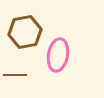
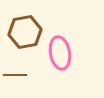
pink ellipse: moved 2 px right, 2 px up; rotated 20 degrees counterclockwise
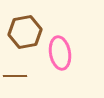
brown line: moved 1 px down
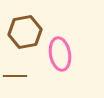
pink ellipse: moved 1 px down
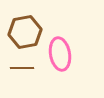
brown line: moved 7 px right, 8 px up
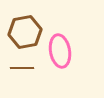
pink ellipse: moved 3 px up
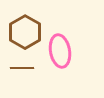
brown hexagon: rotated 20 degrees counterclockwise
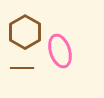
pink ellipse: rotated 8 degrees counterclockwise
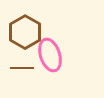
pink ellipse: moved 10 px left, 4 px down
